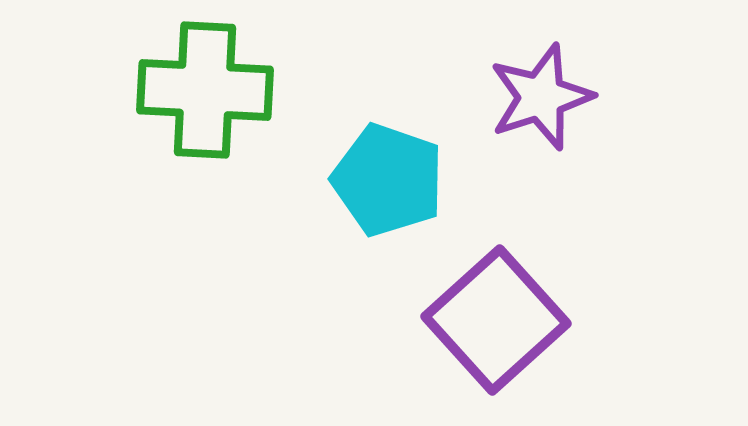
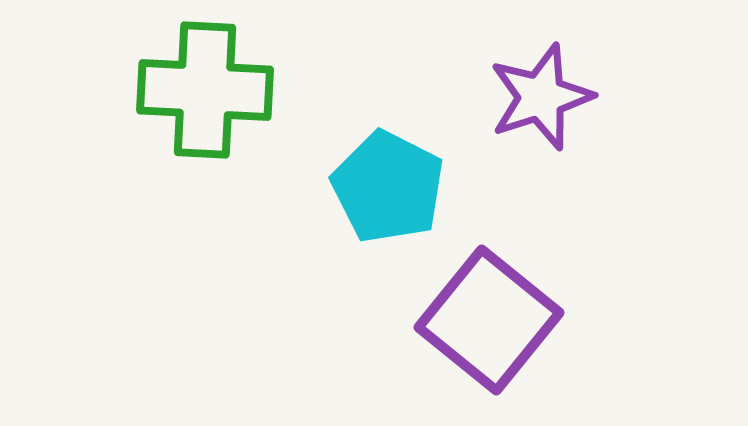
cyan pentagon: moved 7 px down; rotated 8 degrees clockwise
purple square: moved 7 px left; rotated 9 degrees counterclockwise
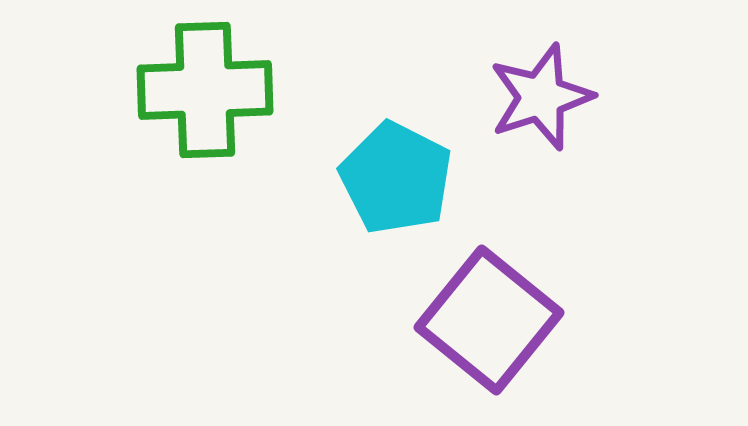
green cross: rotated 5 degrees counterclockwise
cyan pentagon: moved 8 px right, 9 px up
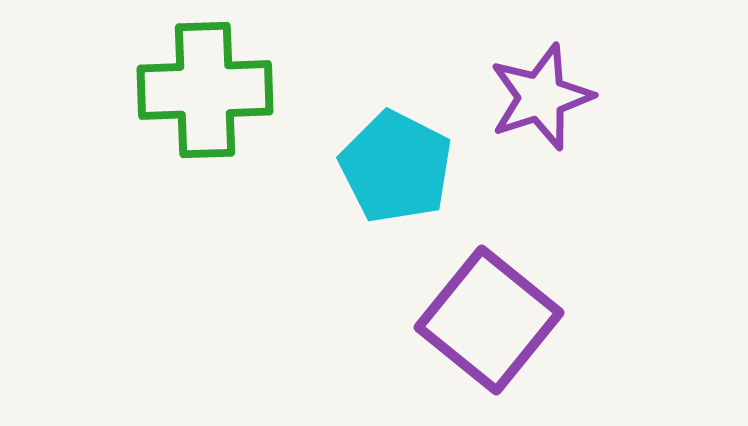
cyan pentagon: moved 11 px up
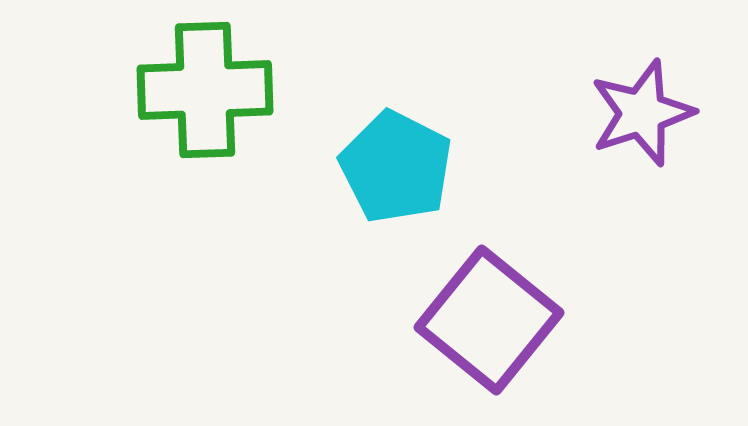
purple star: moved 101 px right, 16 px down
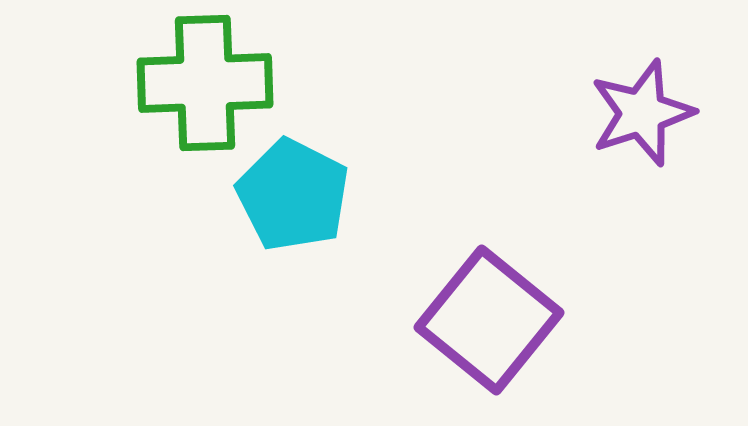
green cross: moved 7 px up
cyan pentagon: moved 103 px left, 28 px down
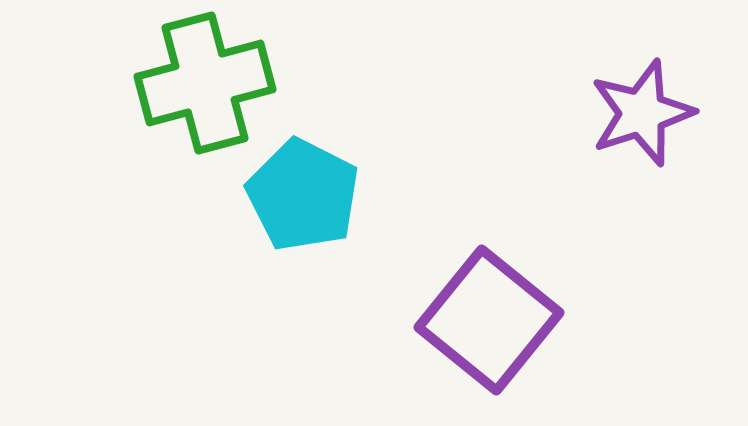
green cross: rotated 13 degrees counterclockwise
cyan pentagon: moved 10 px right
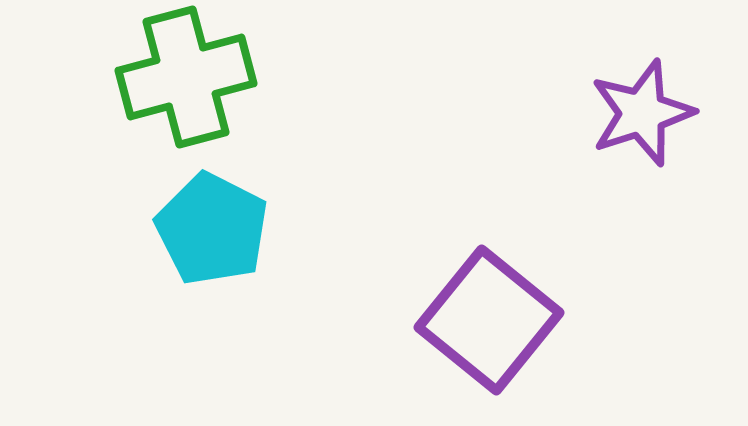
green cross: moved 19 px left, 6 px up
cyan pentagon: moved 91 px left, 34 px down
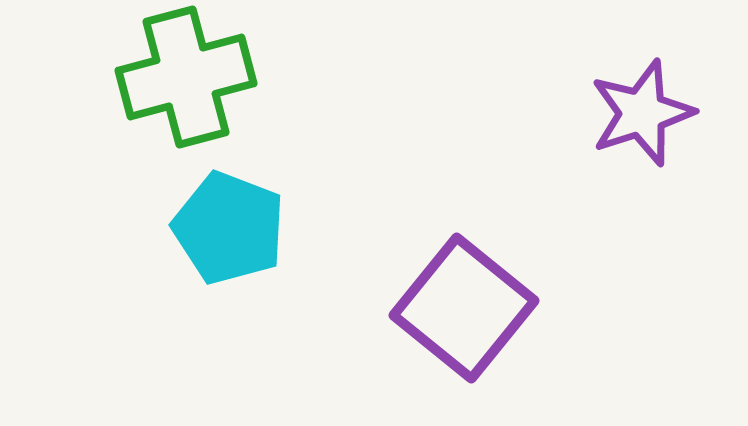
cyan pentagon: moved 17 px right, 1 px up; rotated 6 degrees counterclockwise
purple square: moved 25 px left, 12 px up
